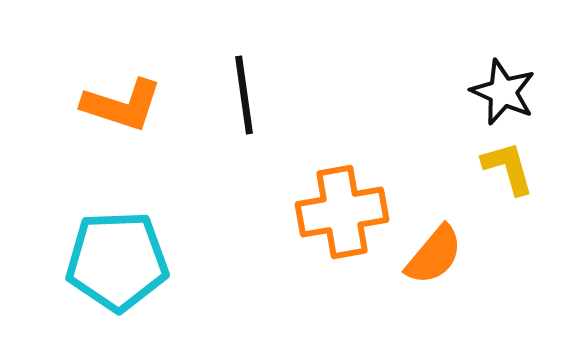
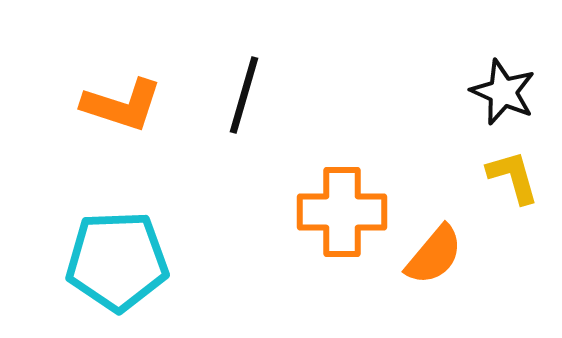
black line: rotated 24 degrees clockwise
yellow L-shape: moved 5 px right, 9 px down
orange cross: rotated 10 degrees clockwise
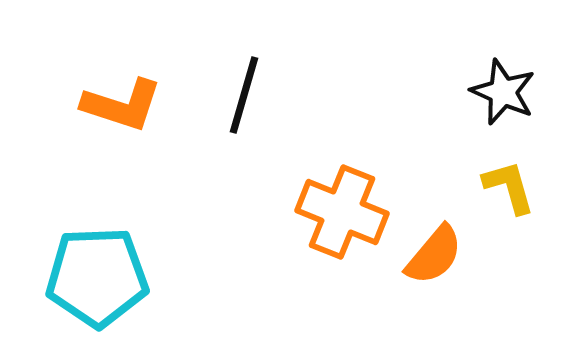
yellow L-shape: moved 4 px left, 10 px down
orange cross: rotated 22 degrees clockwise
cyan pentagon: moved 20 px left, 16 px down
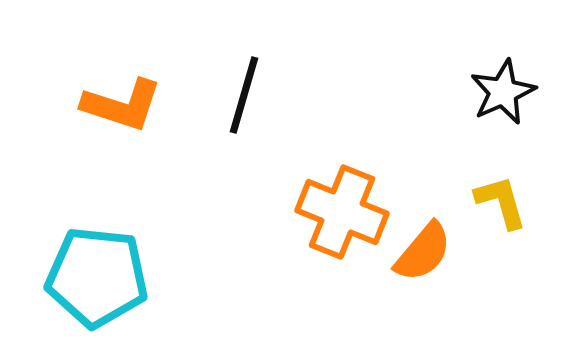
black star: rotated 24 degrees clockwise
yellow L-shape: moved 8 px left, 15 px down
orange semicircle: moved 11 px left, 3 px up
cyan pentagon: rotated 8 degrees clockwise
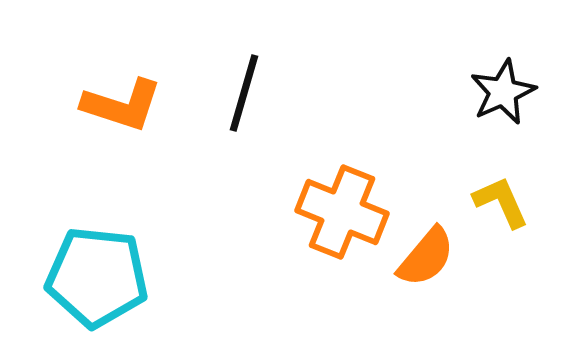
black line: moved 2 px up
yellow L-shape: rotated 8 degrees counterclockwise
orange semicircle: moved 3 px right, 5 px down
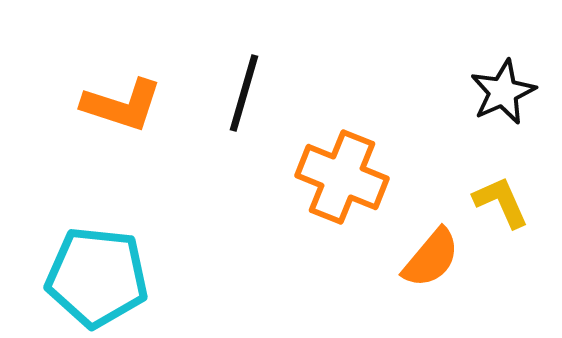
orange cross: moved 35 px up
orange semicircle: moved 5 px right, 1 px down
